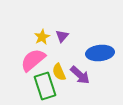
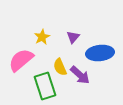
purple triangle: moved 11 px right, 1 px down
pink semicircle: moved 12 px left
yellow semicircle: moved 1 px right, 5 px up
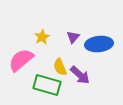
blue ellipse: moved 1 px left, 9 px up
green rectangle: moved 2 px right, 1 px up; rotated 56 degrees counterclockwise
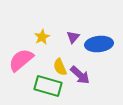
green rectangle: moved 1 px right, 1 px down
